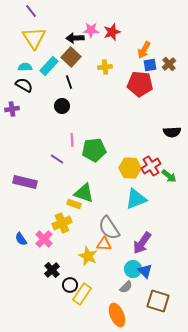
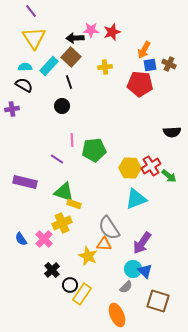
brown cross at (169, 64): rotated 24 degrees counterclockwise
green triangle at (84, 193): moved 20 px left, 1 px up
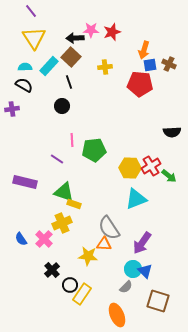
orange arrow at (144, 50): rotated 12 degrees counterclockwise
yellow star at (88, 256): rotated 18 degrees counterclockwise
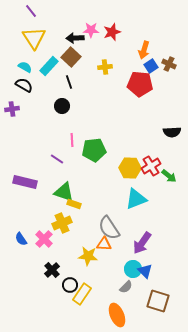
blue square at (150, 65): moved 1 px right, 1 px down; rotated 24 degrees counterclockwise
cyan semicircle at (25, 67): rotated 32 degrees clockwise
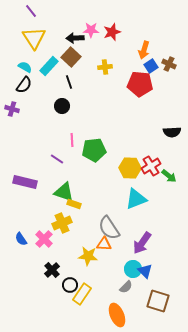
black semicircle at (24, 85): rotated 96 degrees clockwise
purple cross at (12, 109): rotated 24 degrees clockwise
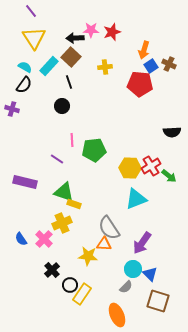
blue triangle at (145, 271): moved 5 px right, 3 px down
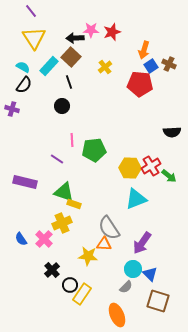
cyan semicircle at (25, 67): moved 2 px left
yellow cross at (105, 67): rotated 32 degrees counterclockwise
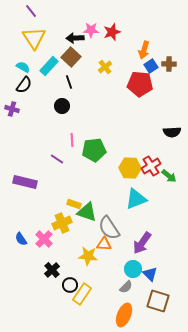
brown cross at (169, 64): rotated 24 degrees counterclockwise
green triangle at (64, 192): moved 23 px right, 20 px down
orange ellipse at (117, 315): moved 7 px right; rotated 45 degrees clockwise
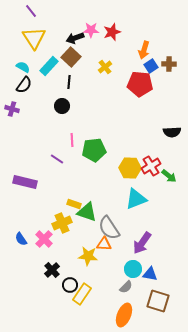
black arrow at (75, 38): rotated 18 degrees counterclockwise
black line at (69, 82): rotated 24 degrees clockwise
blue triangle at (150, 274): rotated 35 degrees counterclockwise
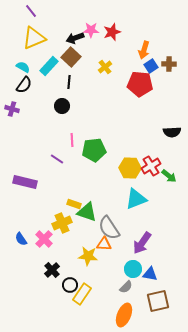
yellow triangle at (34, 38): rotated 40 degrees clockwise
brown square at (158, 301): rotated 30 degrees counterclockwise
